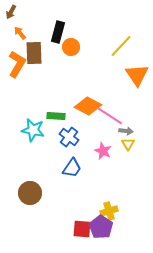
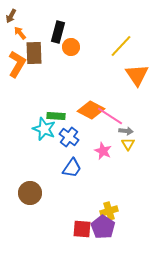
brown arrow: moved 4 px down
orange diamond: moved 3 px right, 4 px down
cyan star: moved 11 px right, 1 px up; rotated 10 degrees clockwise
purple pentagon: moved 2 px right
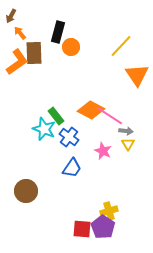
orange L-shape: moved 2 px up; rotated 24 degrees clockwise
green rectangle: rotated 48 degrees clockwise
brown circle: moved 4 px left, 2 px up
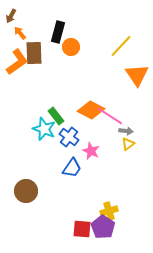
yellow triangle: rotated 24 degrees clockwise
pink star: moved 12 px left
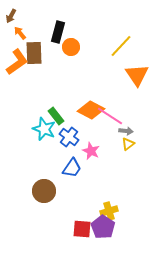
brown circle: moved 18 px right
